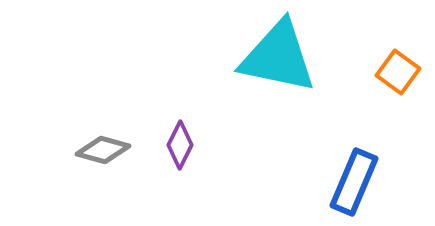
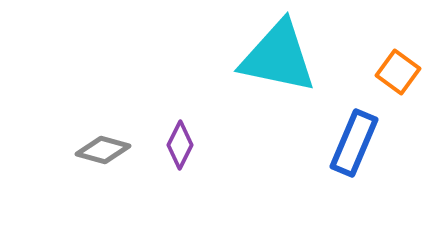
blue rectangle: moved 39 px up
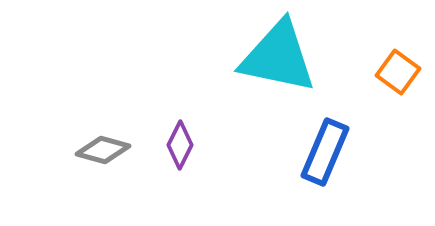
blue rectangle: moved 29 px left, 9 px down
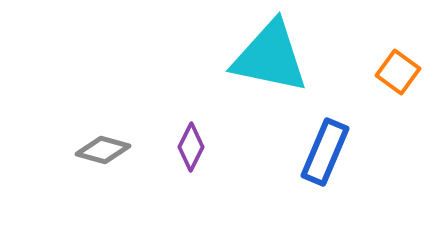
cyan triangle: moved 8 px left
purple diamond: moved 11 px right, 2 px down
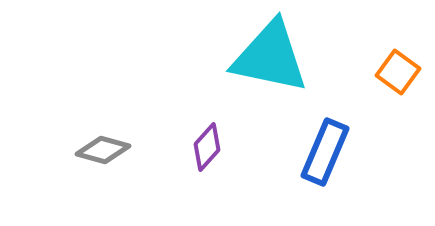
purple diamond: moved 16 px right; rotated 15 degrees clockwise
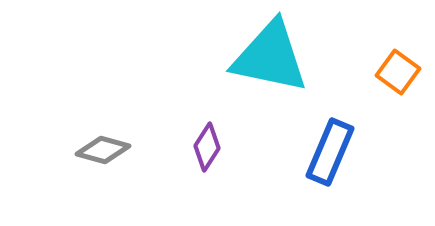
purple diamond: rotated 9 degrees counterclockwise
blue rectangle: moved 5 px right
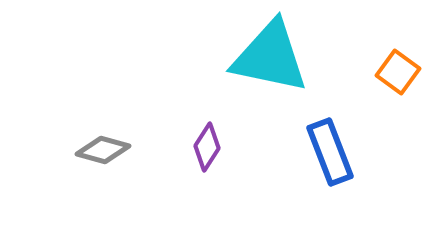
blue rectangle: rotated 44 degrees counterclockwise
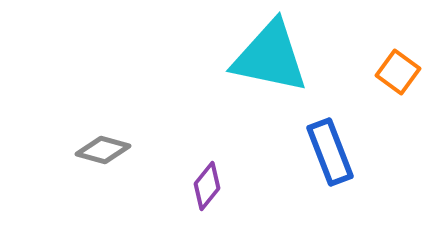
purple diamond: moved 39 px down; rotated 6 degrees clockwise
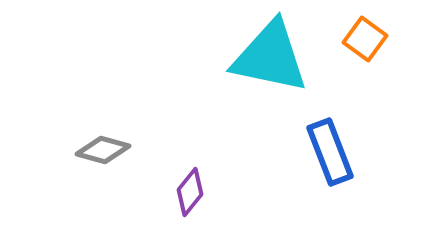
orange square: moved 33 px left, 33 px up
purple diamond: moved 17 px left, 6 px down
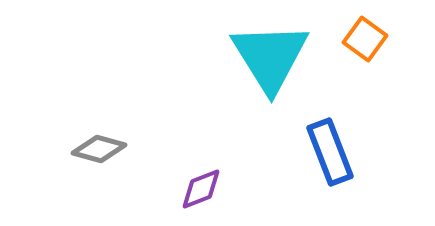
cyan triangle: rotated 46 degrees clockwise
gray diamond: moved 4 px left, 1 px up
purple diamond: moved 11 px right, 3 px up; rotated 30 degrees clockwise
